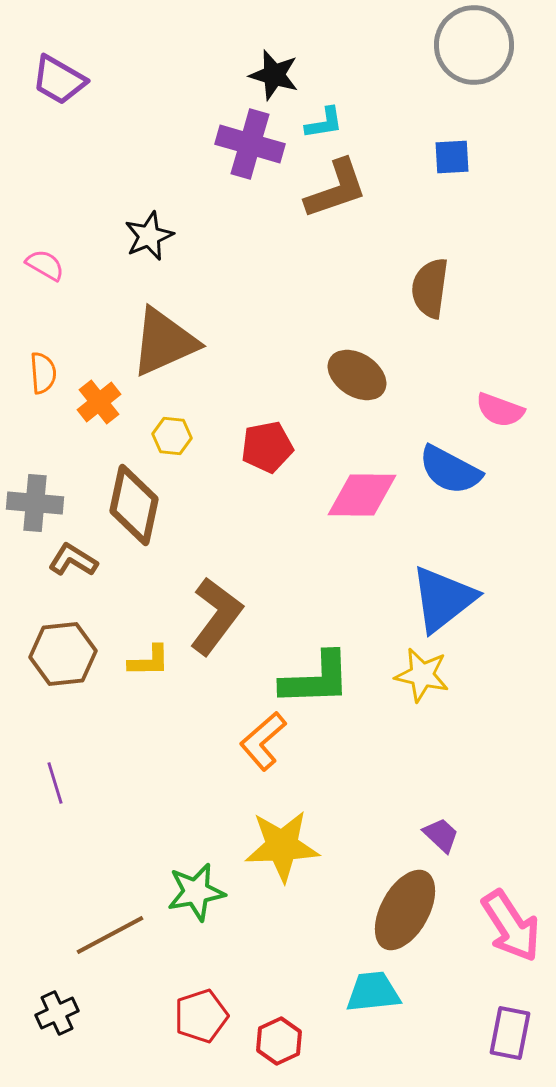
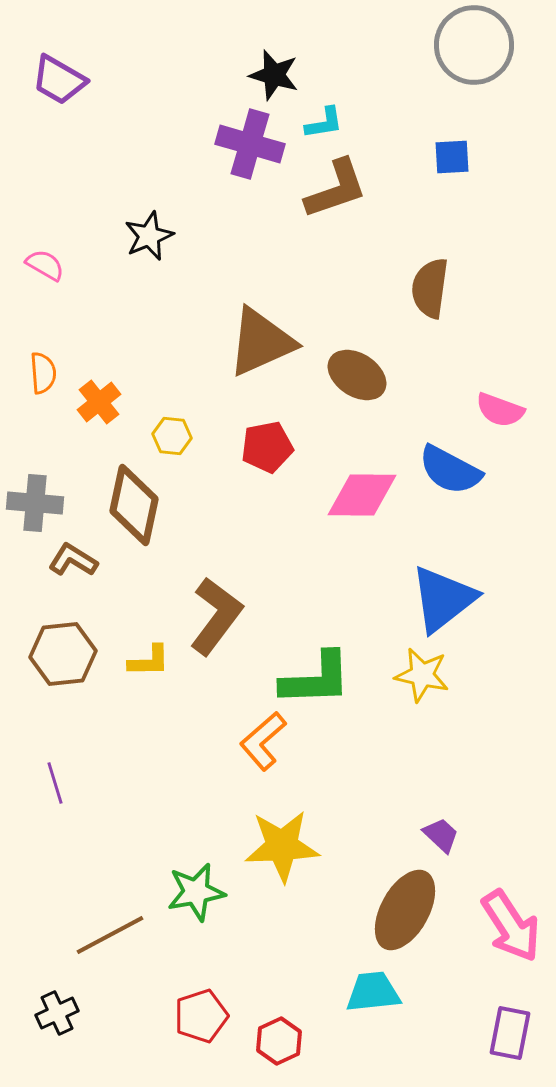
brown triangle at (164, 342): moved 97 px right
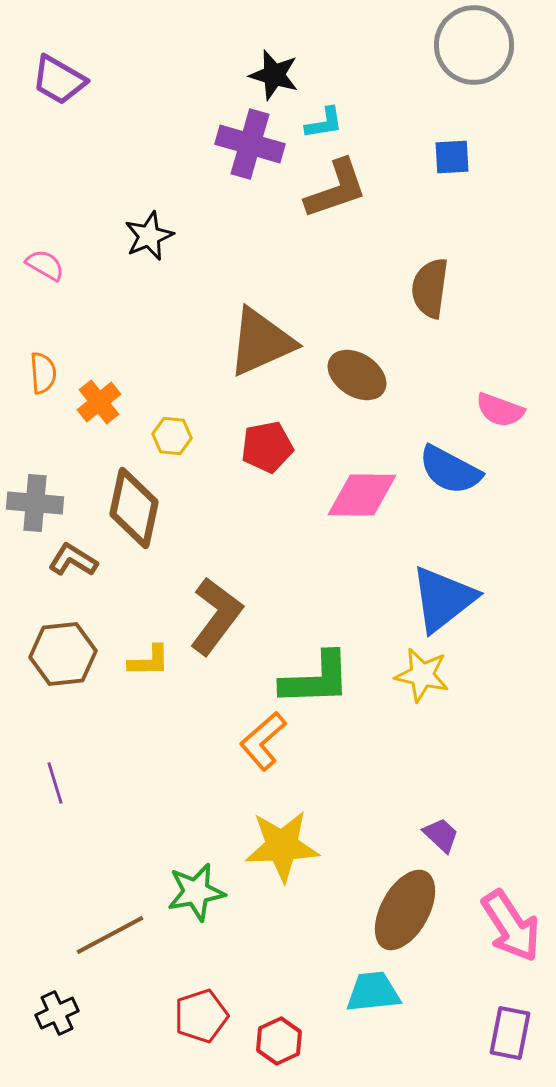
brown diamond at (134, 505): moved 3 px down
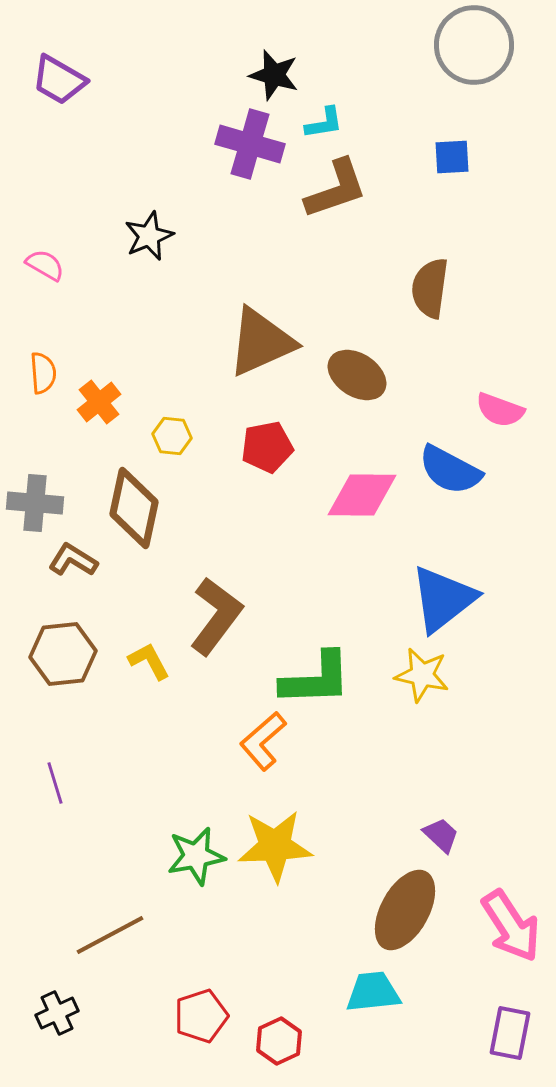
yellow L-shape at (149, 661): rotated 117 degrees counterclockwise
yellow star at (282, 846): moved 7 px left
green star at (196, 892): moved 36 px up
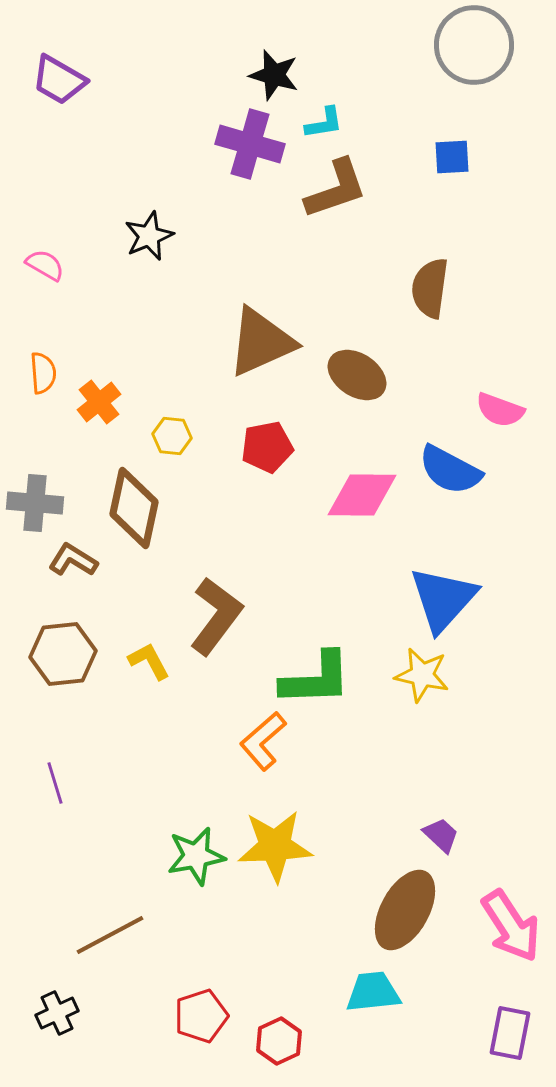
blue triangle at (443, 599): rotated 10 degrees counterclockwise
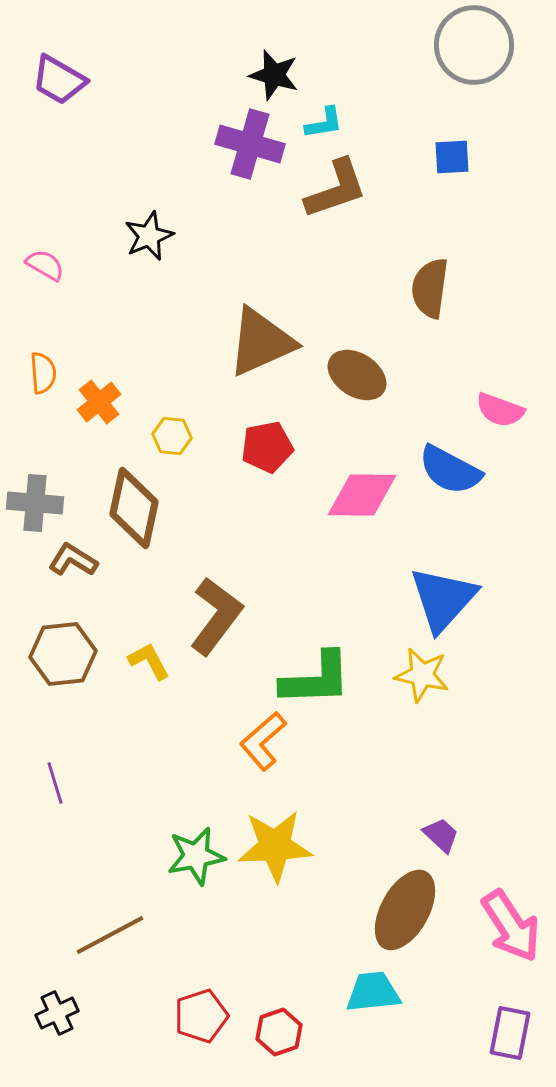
red hexagon at (279, 1041): moved 9 px up; rotated 6 degrees clockwise
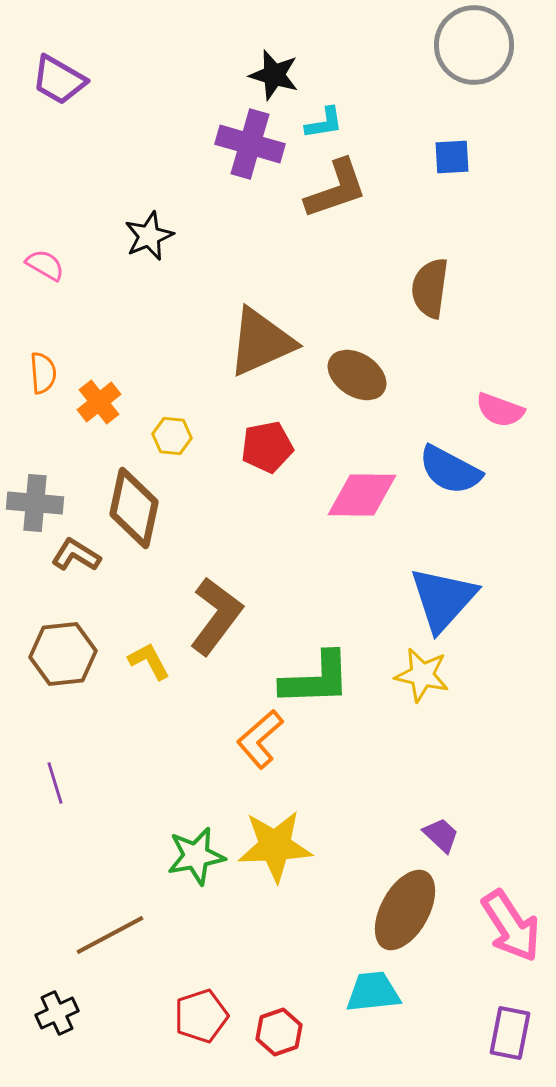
brown L-shape at (73, 560): moved 3 px right, 5 px up
orange L-shape at (263, 741): moved 3 px left, 2 px up
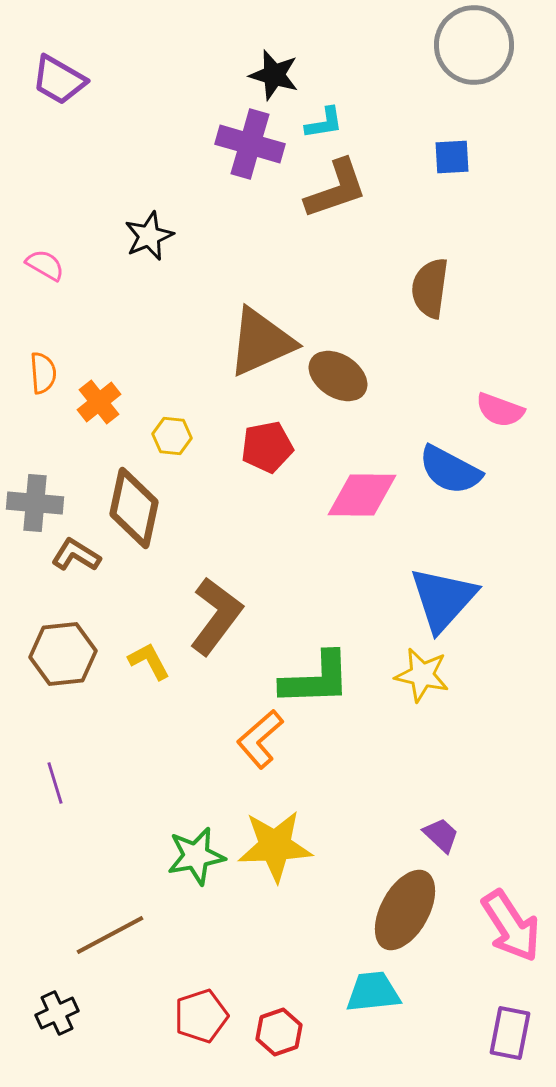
brown ellipse at (357, 375): moved 19 px left, 1 px down
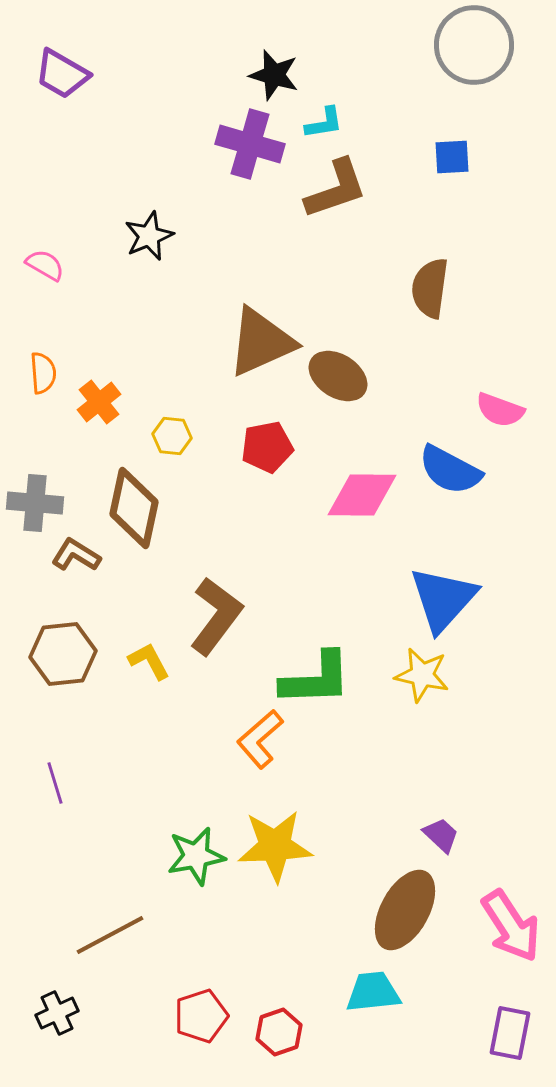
purple trapezoid at (59, 80): moved 3 px right, 6 px up
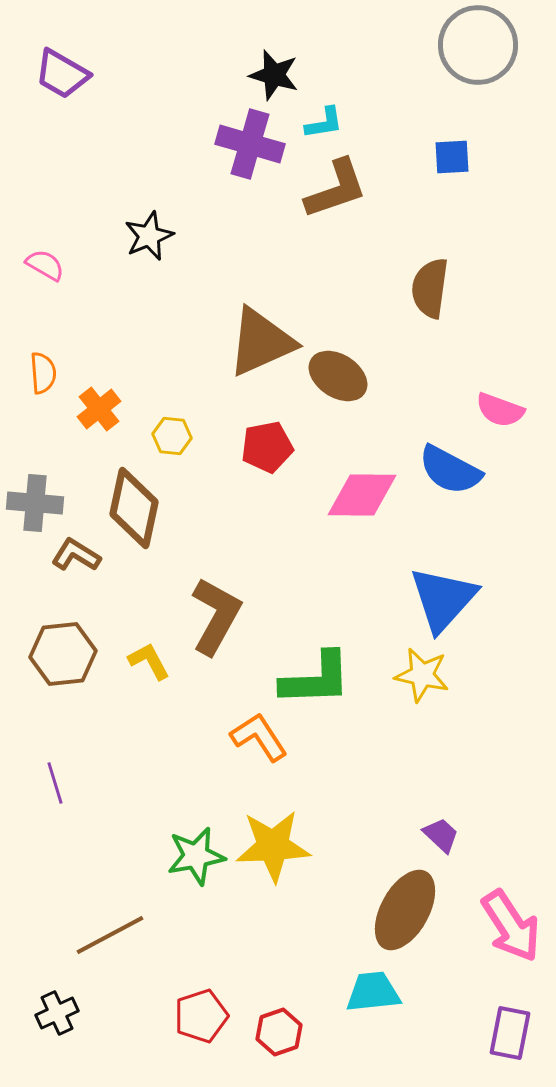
gray circle at (474, 45): moved 4 px right
orange cross at (99, 402): moved 7 px down
brown L-shape at (216, 616): rotated 8 degrees counterclockwise
orange L-shape at (260, 739): moved 1 px left, 2 px up; rotated 98 degrees clockwise
yellow star at (275, 846): moved 2 px left
